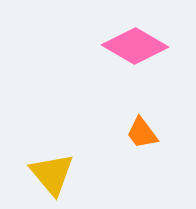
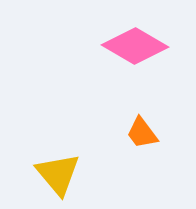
yellow triangle: moved 6 px right
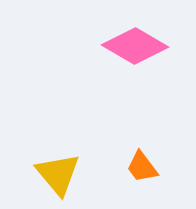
orange trapezoid: moved 34 px down
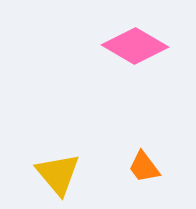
orange trapezoid: moved 2 px right
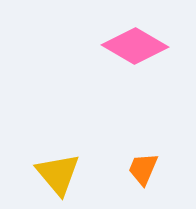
orange trapezoid: moved 1 px left, 2 px down; rotated 60 degrees clockwise
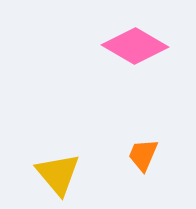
orange trapezoid: moved 14 px up
